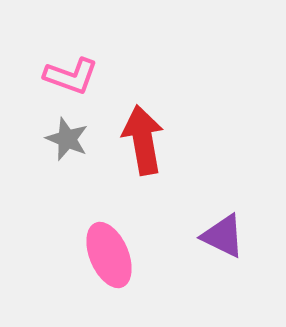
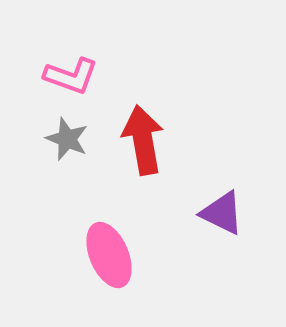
purple triangle: moved 1 px left, 23 px up
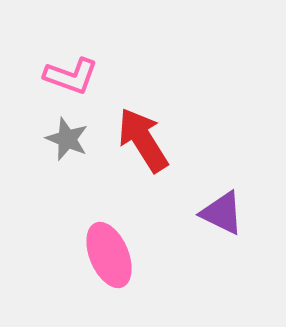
red arrow: rotated 22 degrees counterclockwise
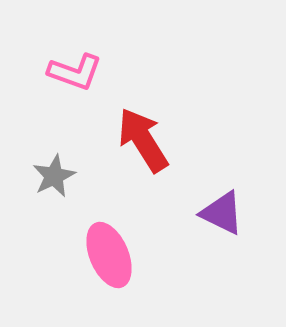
pink L-shape: moved 4 px right, 4 px up
gray star: moved 13 px left, 37 px down; rotated 24 degrees clockwise
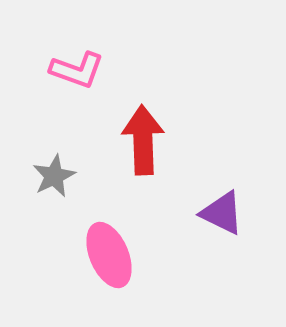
pink L-shape: moved 2 px right, 2 px up
red arrow: rotated 30 degrees clockwise
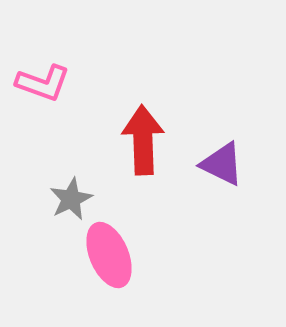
pink L-shape: moved 34 px left, 13 px down
gray star: moved 17 px right, 23 px down
purple triangle: moved 49 px up
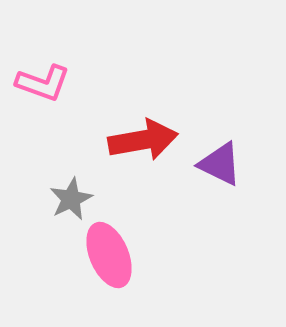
red arrow: rotated 82 degrees clockwise
purple triangle: moved 2 px left
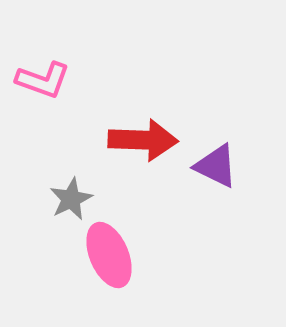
pink L-shape: moved 3 px up
red arrow: rotated 12 degrees clockwise
purple triangle: moved 4 px left, 2 px down
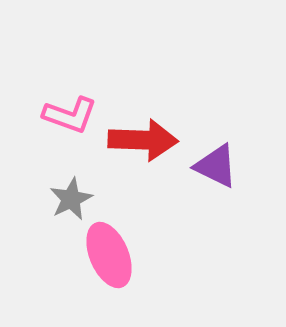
pink L-shape: moved 27 px right, 35 px down
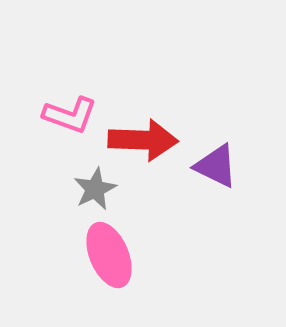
gray star: moved 24 px right, 10 px up
